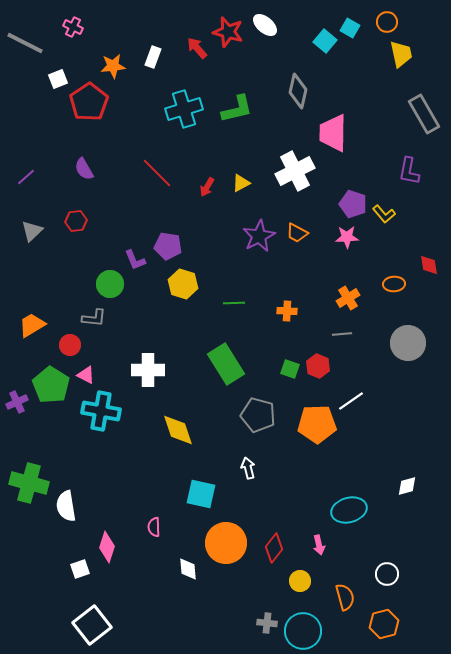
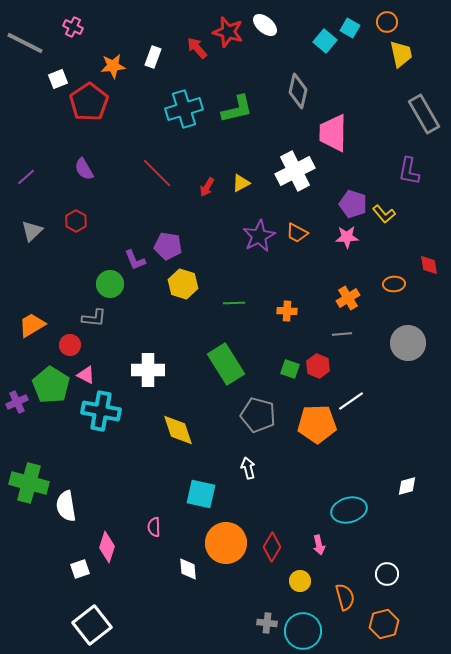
red hexagon at (76, 221): rotated 25 degrees counterclockwise
red diamond at (274, 548): moved 2 px left, 1 px up; rotated 8 degrees counterclockwise
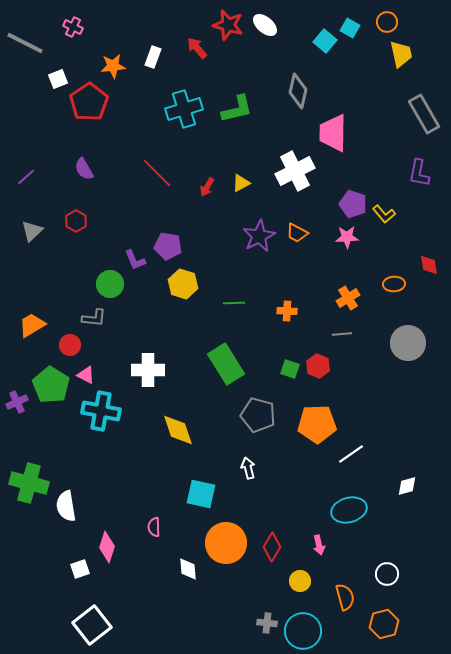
red star at (228, 32): moved 7 px up
purple L-shape at (409, 171): moved 10 px right, 2 px down
white line at (351, 401): moved 53 px down
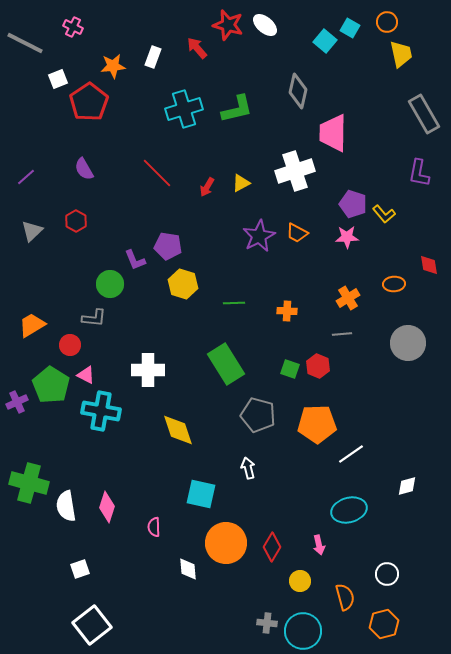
white cross at (295, 171): rotated 9 degrees clockwise
pink diamond at (107, 547): moved 40 px up
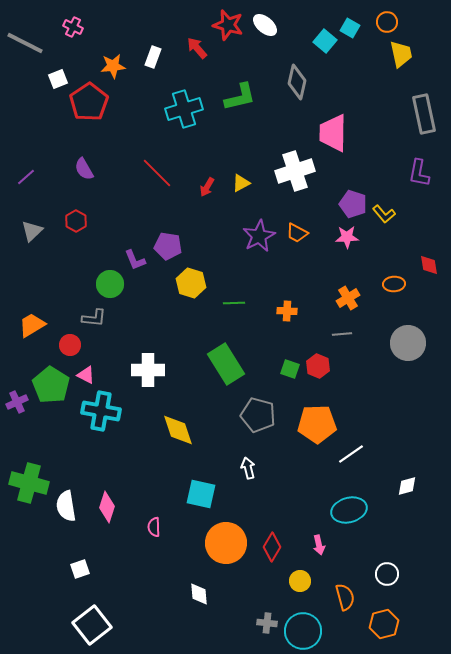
gray diamond at (298, 91): moved 1 px left, 9 px up
green L-shape at (237, 109): moved 3 px right, 12 px up
gray rectangle at (424, 114): rotated 18 degrees clockwise
yellow hexagon at (183, 284): moved 8 px right, 1 px up
white diamond at (188, 569): moved 11 px right, 25 px down
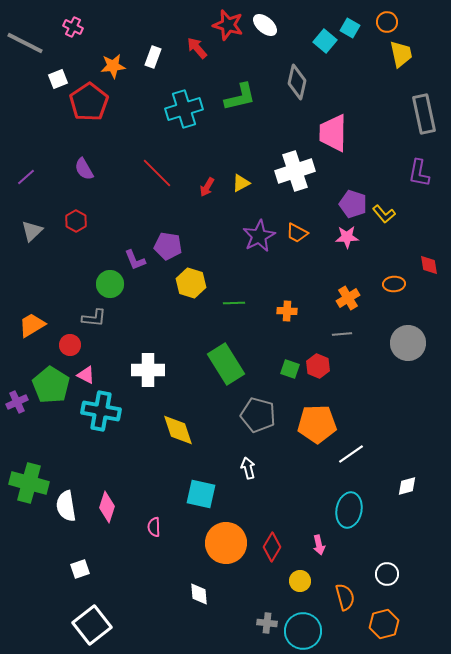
cyan ellipse at (349, 510): rotated 64 degrees counterclockwise
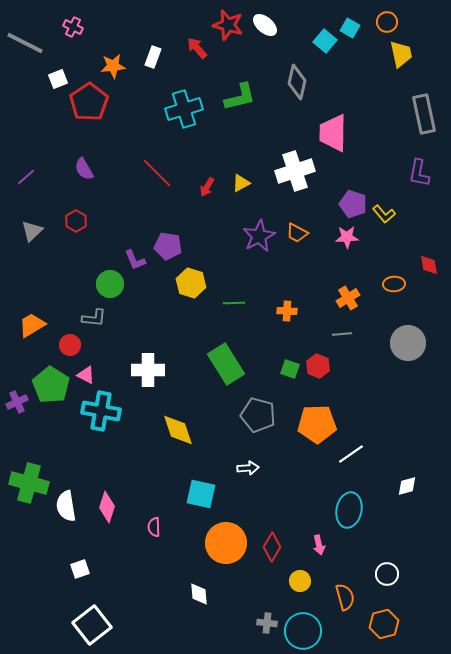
white arrow at (248, 468): rotated 100 degrees clockwise
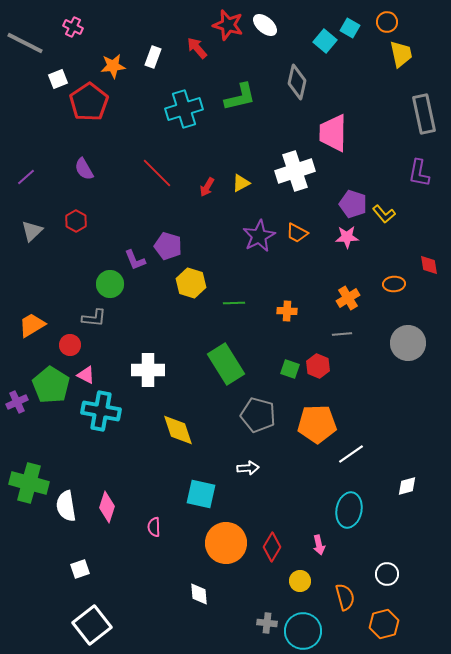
purple pentagon at (168, 246): rotated 8 degrees clockwise
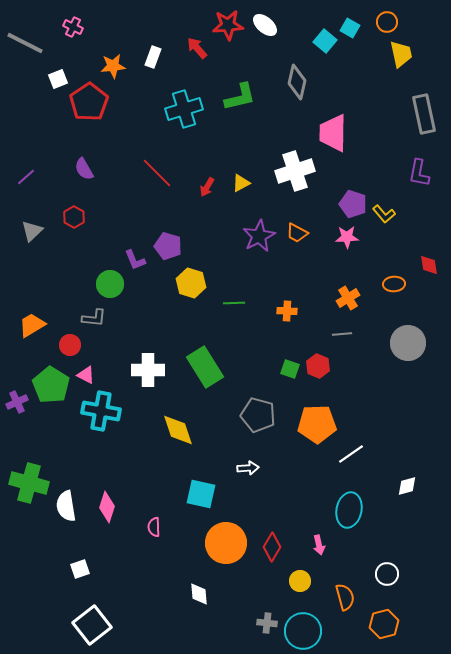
red star at (228, 25): rotated 20 degrees counterclockwise
red hexagon at (76, 221): moved 2 px left, 4 px up
green rectangle at (226, 364): moved 21 px left, 3 px down
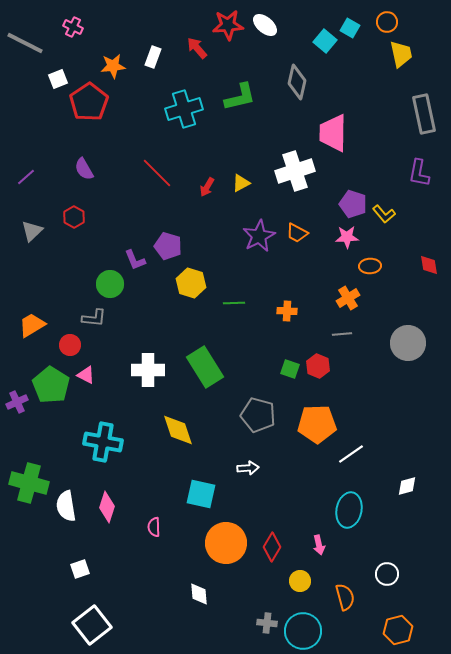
orange ellipse at (394, 284): moved 24 px left, 18 px up
cyan cross at (101, 411): moved 2 px right, 31 px down
orange hexagon at (384, 624): moved 14 px right, 6 px down
